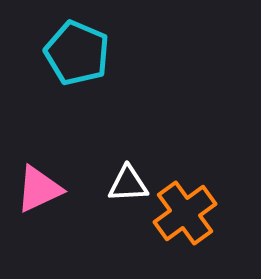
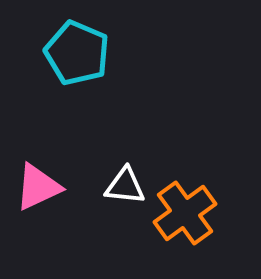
white triangle: moved 3 px left, 2 px down; rotated 9 degrees clockwise
pink triangle: moved 1 px left, 2 px up
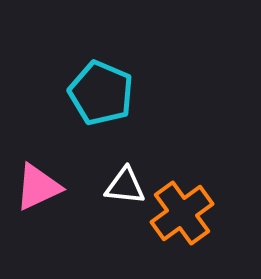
cyan pentagon: moved 24 px right, 40 px down
orange cross: moved 3 px left
